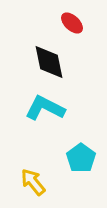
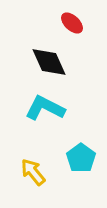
black diamond: rotated 12 degrees counterclockwise
yellow arrow: moved 10 px up
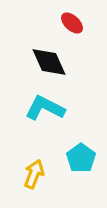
yellow arrow: moved 1 px right, 2 px down; rotated 60 degrees clockwise
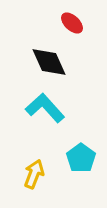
cyan L-shape: rotated 21 degrees clockwise
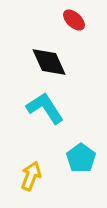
red ellipse: moved 2 px right, 3 px up
cyan L-shape: rotated 9 degrees clockwise
yellow arrow: moved 3 px left, 2 px down
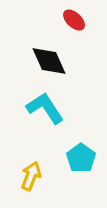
black diamond: moved 1 px up
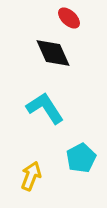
red ellipse: moved 5 px left, 2 px up
black diamond: moved 4 px right, 8 px up
cyan pentagon: rotated 8 degrees clockwise
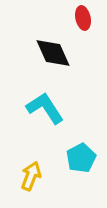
red ellipse: moved 14 px right; rotated 35 degrees clockwise
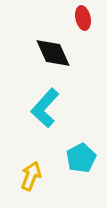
cyan L-shape: rotated 105 degrees counterclockwise
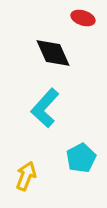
red ellipse: rotated 60 degrees counterclockwise
yellow arrow: moved 5 px left
